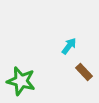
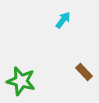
cyan arrow: moved 6 px left, 26 px up
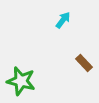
brown rectangle: moved 9 px up
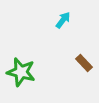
green star: moved 9 px up
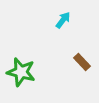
brown rectangle: moved 2 px left, 1 px up
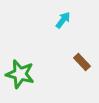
green star: moved 1 px left, 2 px down
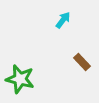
green star: moved 5 px down
